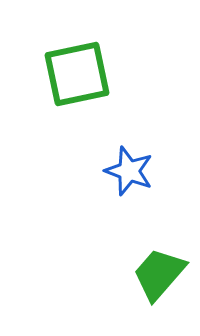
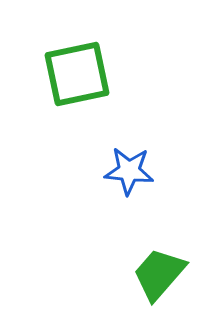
blue star: rotated 15 degrees counterclockwise
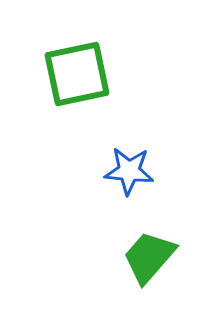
green trapezoid: moved 10 px left, 17 px up
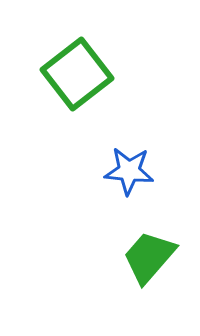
green square: rotated 26 degrees counterclockwise
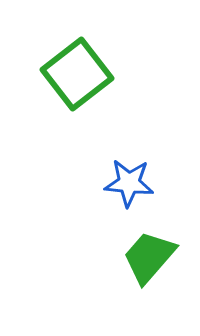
blue star: moved 12 px down
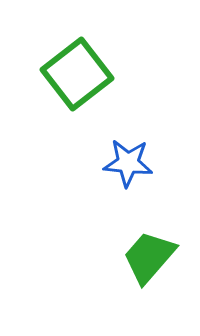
blue star: moved 1 px left, 20 px up
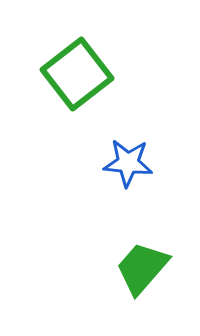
green trapezoid: moved 7 px left, 11 px down
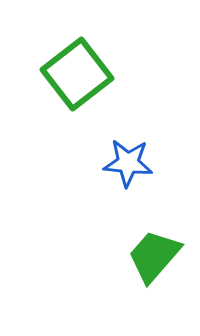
green trapezoid: moved 12 px right, 12 px up
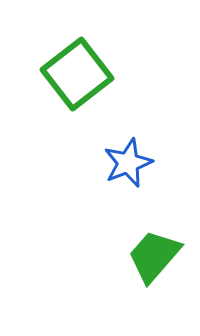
blue star: rotated 27 degrees counterclockwise
